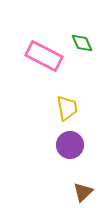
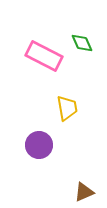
purple circle: moved 31 px left
brown triangle: moved 1 px right; rotated 20 degrees clockwise
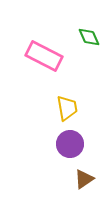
green diamond: moved 7 px right, 6 px up
purple circle: moved 31 px right, 1 px up
brown triangle: moved 13 px up; rotated 10 degrees counterclockwise
